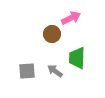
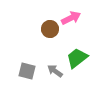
brown circle: moved 2 px left, 5 px up
green trapezoid: rotated 50 degrees clockwise
gray square: rotated 18 degrees clockwise
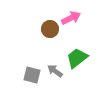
gray square: moved 5 px right, 4 px down
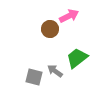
pink arrow: moved 2 px left, 2 px up
gray square: moved 2 px right, 2 px down
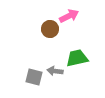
green trapezoid: rotated 25 degrees clockwise
gray arrow: rotated 28 degrees counterclockwise
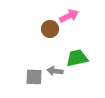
gray square: rotated 12 degrees counterclockwise
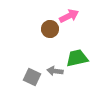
gray square: moved 2 px left; rotated 24 degrees clockwise
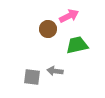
brown circle: moved 2 px left
green trapezoid: moved 13 px up
gray square: rotated 18 degrees counterclockwise
